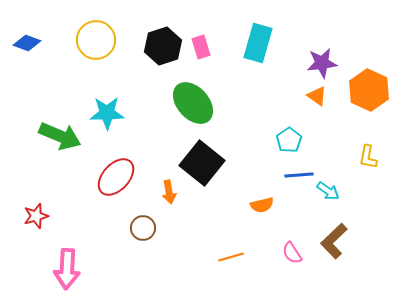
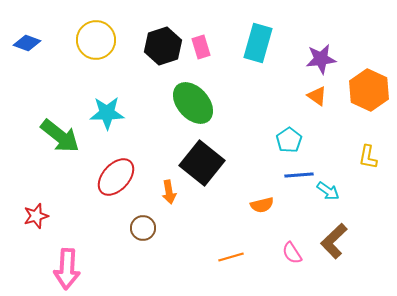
purple star: moved 1 px left, 4 px up
green arrow: rotated 15 degrees clockwise
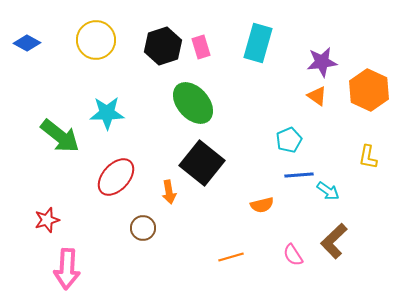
blue diamond: rotated 8 degrees clockwise
purple star: moved 1 px right, 3 px down
cyan pentagon: rotated 10 degrees clockwise
red star: moved 11 px right, 4 px down
pink semicircle: moved 1 px right, 2 px down
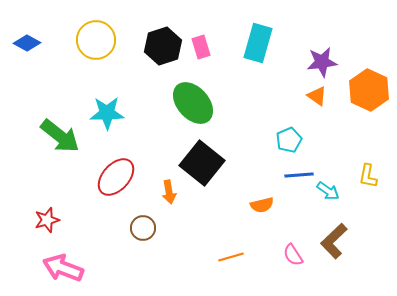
yellow L-shape: moved 19 px down
pink arrow: moved 4 px left, 1 px up; rotated 108 degrees clockwise
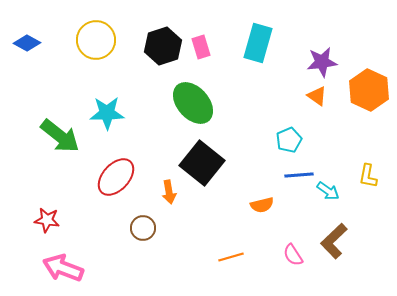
red star: rotated 25 degrees clockwise
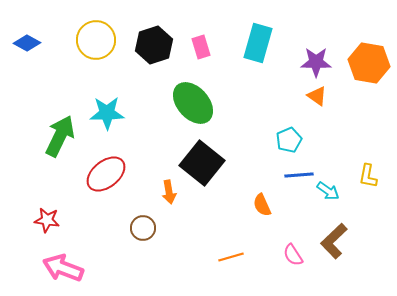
black hexagon: moved 9 px left, 1 px up
purple star: moved 6 px left; rotated 8 degrees clockwise
orange hexagon: moved 27 px up; rotated 15 degrees counterclockwise
green arrow: rotated 102 degrees counterclockwise
red ellipse: moved 10 px left, 3 px up; rotated 9 degrees clockwise
orange semicircle: rotated 80 degrees clockwise
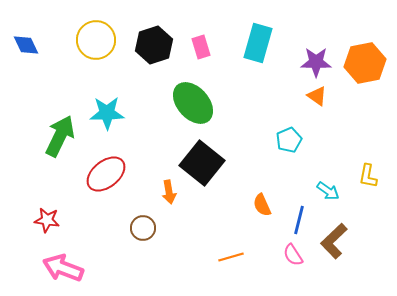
blue diamond: moved 1 px left, 2 px down; rotated 36 degrees clockwise
orange hexagon: moved 4 px left; rotated 21 degrees counterclockwise
blue line: moved 45 px down; rotated 72 degrees counterclockwise
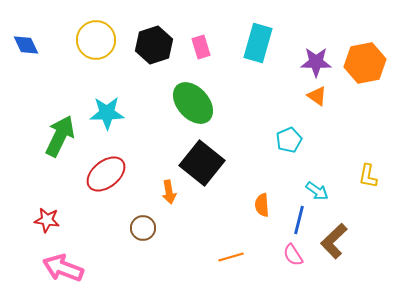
cyan arrow: moved 11 px left
orange semicircle: rotated 20 degrees clockwise
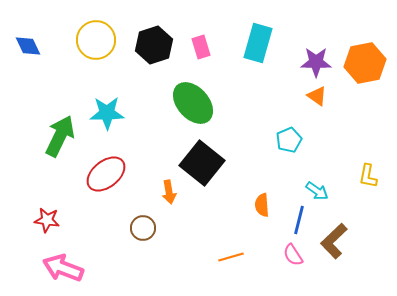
blue diamond: moved 2 px right, 1 px down
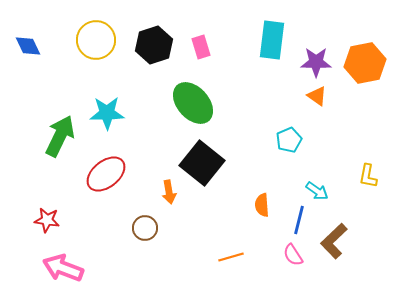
cyan rectangle: moved 14 px right, 3 px up; rotated 9 degrees counterclockwise
brown circle: moved 2 px right
